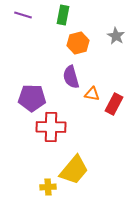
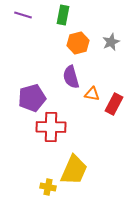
gray star: moved 5 px left, 6 px down; rotated 18 degrees clockwise
purple pentagon: rotated 16 degrees counterclockwise
yellow trapezoid: rotated 16 degrees counterclockwise
yellow cross: rotated 14 degrees clockwise
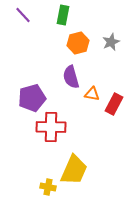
purple line: rotated 30 degrees clockwise
